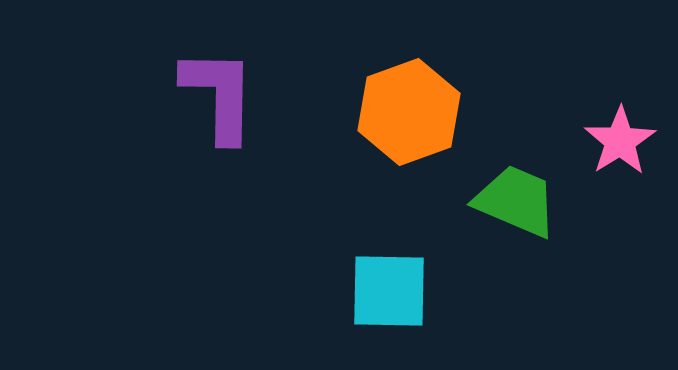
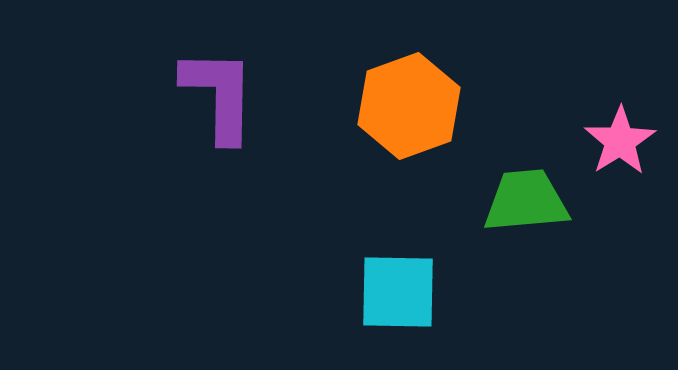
orange hexagon: moved 6 px up
green trapezoid: moved 10 px right; rotated 28 degrees counterclockwise
cyan square: moved 9 px right, 1 px down
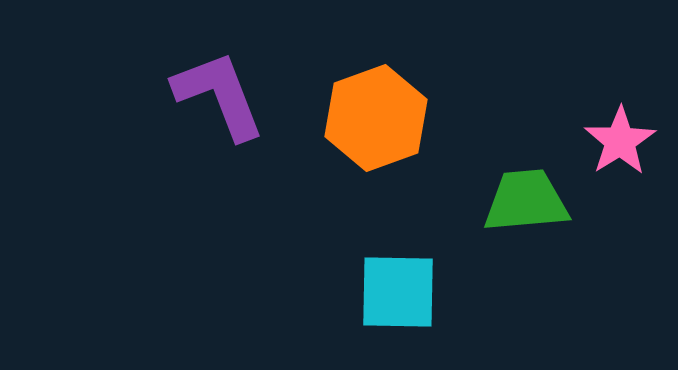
purple L-shape: rotated 22 degrees counterclockwise
orange hexagon: moved 33 px left, 12 px down
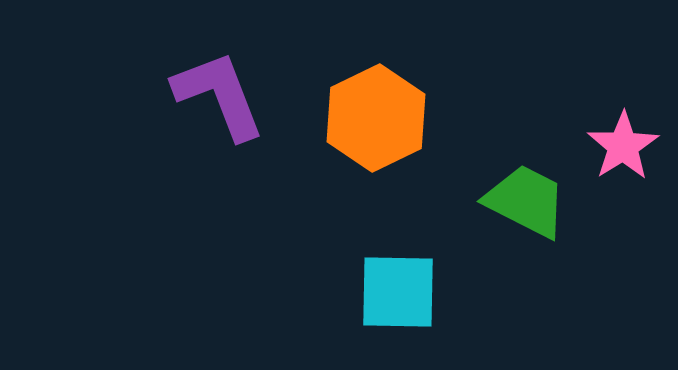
orange hexagon: rotated 6 degrees counterclockwise
pink star: moved 3 px right, 5 px down
green trapezoid: rotated 32 degrees clockwise
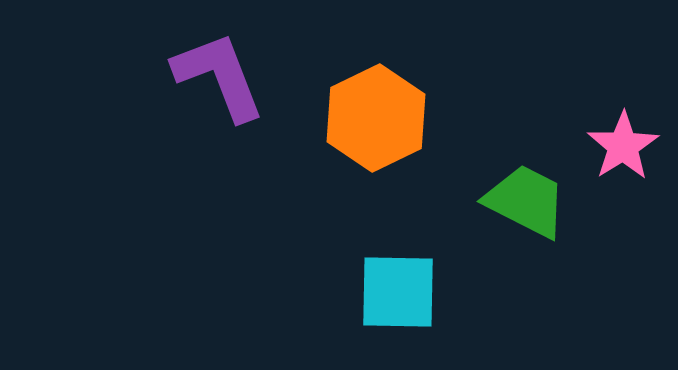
purple L-shape: moved 19 px up
